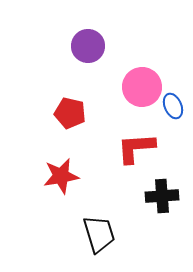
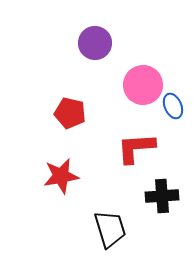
purple circle: moved 7 px right, 3 px up
pink circle: moved 1 px right, 2 px up
black trapezoid: moved 11 px right, 5 px up
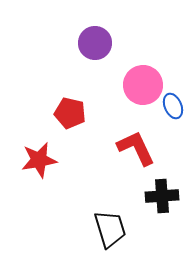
red L-shape: rotated 69 degrees clockwise
red star: moved 22 px left, 16 px up
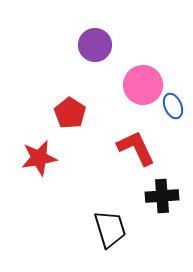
purple circle: moved 2 px down
red pentagon: rotated 20 degrees clockwise
red star: moved 2 px up
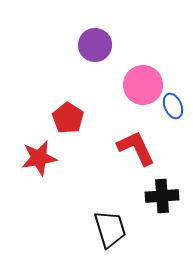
red pentagon: moved 2 px left, 5 px down
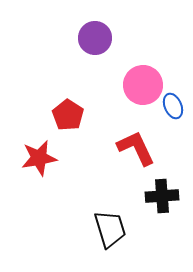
purple circle: moved 7 px up
red pentagon: moved 3 px up
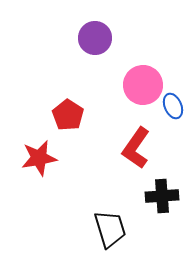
red L-shape: rotated 120 degrees counterclockwise
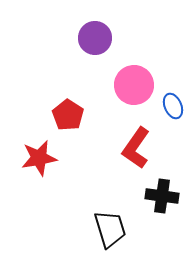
pink circle: moved 9 px left
black cross: rotated 12 degrees clockwise
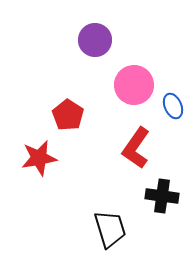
purple circle: moved 2 px down
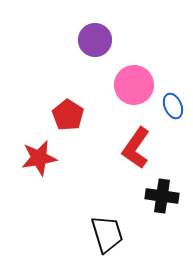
black trapezoid: moved 3 px left, 5 px down
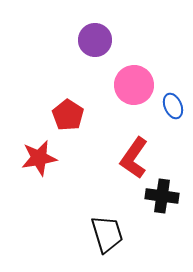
red L-shape: moved 2 px left, 10 px down
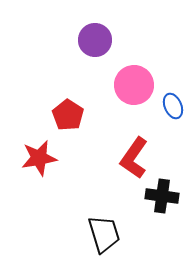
black trapezoid: moved 3 px left
